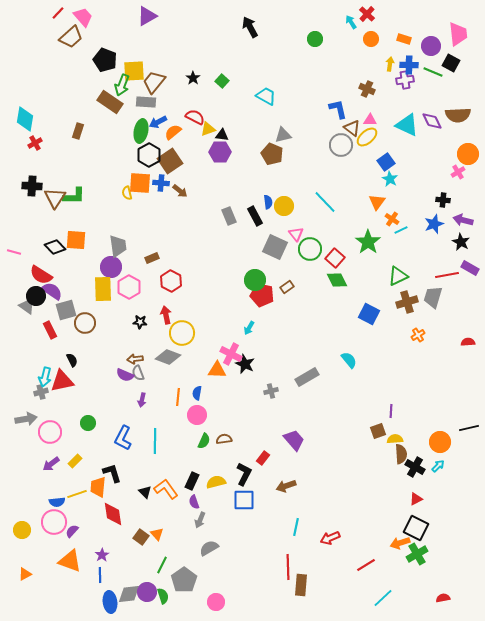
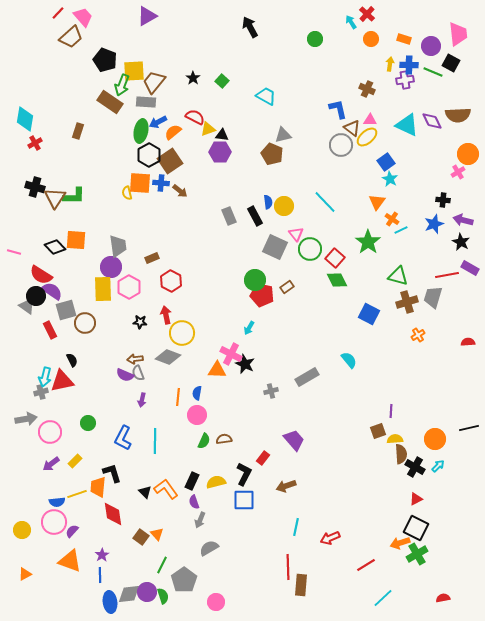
black cross at (32, 186): moved 3 px right, 1 px down; rotated 12 degrees clockwise
green triangle at (398, 276): rotated 40 degrees clockwise
orange circle at (440, 442): moved 5 px left, 3 px up
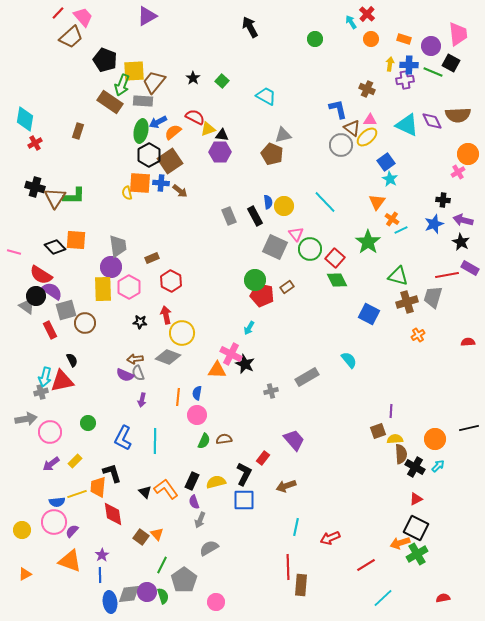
gray rectangle at (146, 102): moved 3 px left, 1 px up
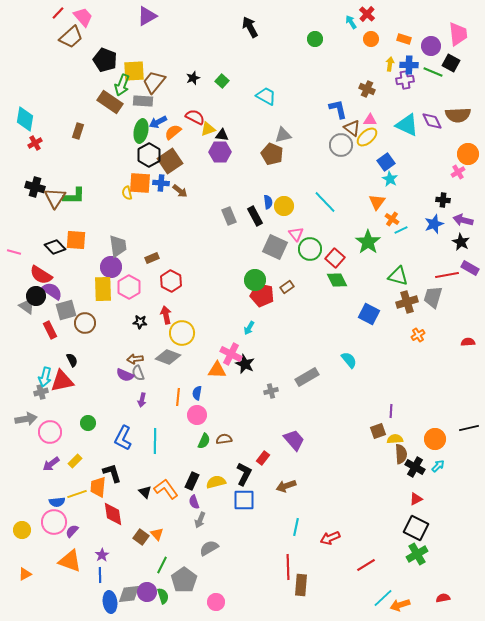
black star at (193, 78): rotated 16 degrees clockwise
orange arrow at (400, 543): moved 62 px down
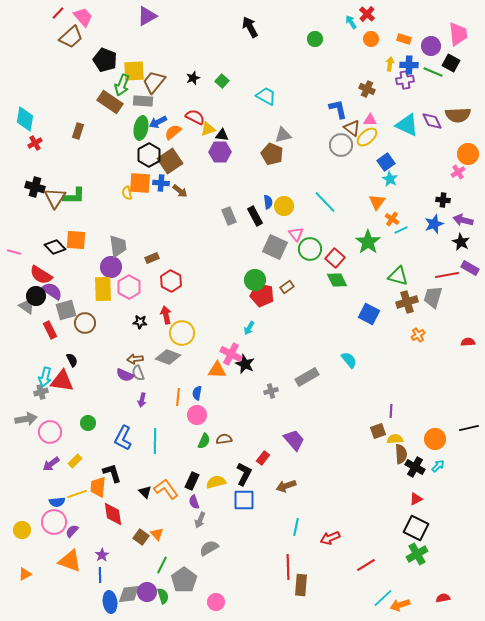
green ellipse at (141, 131): moved 3 px up
red triangle at (62, 381): rotated 20 degrees clockwise
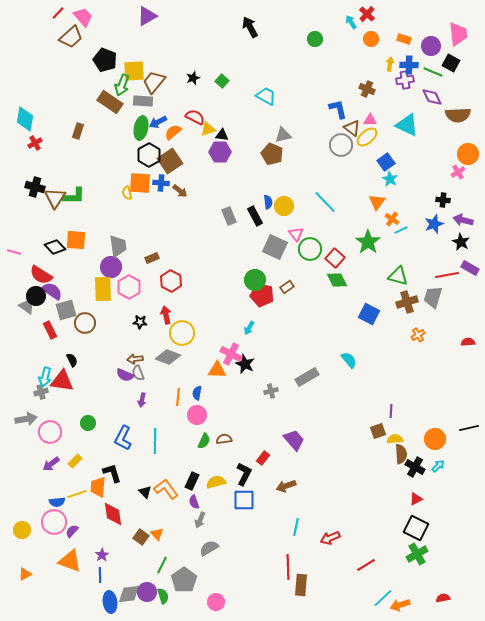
purple diamond at (432, 121): moved 24 px up
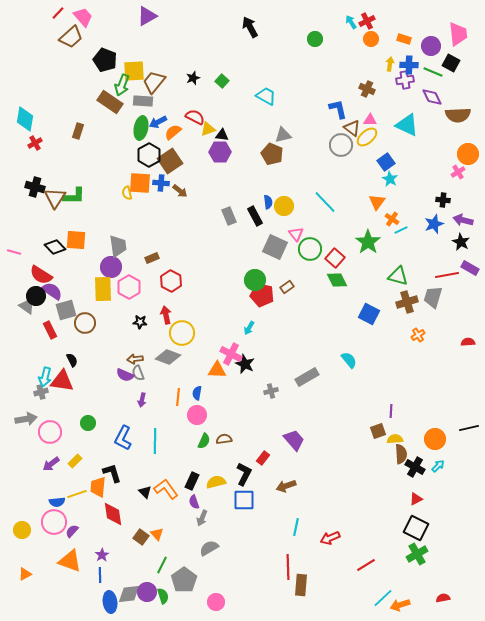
red cross at (367, 14): moved 7 px down; rotated 21 degrees clockwise
gray arrow at (200, 520): moved 2 px right, 2 px up
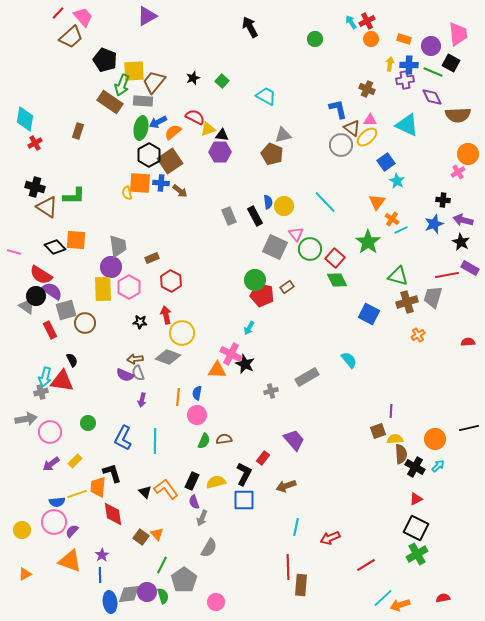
cyan star at (390, 179): moved 7 px right, 2 px down
brown triangle at (55, 198): moved 8 px left, 9 px down; rotated 30 degrees counterclockwise
gray semicircle at (209, 548): rotated 150 degrees clockwise
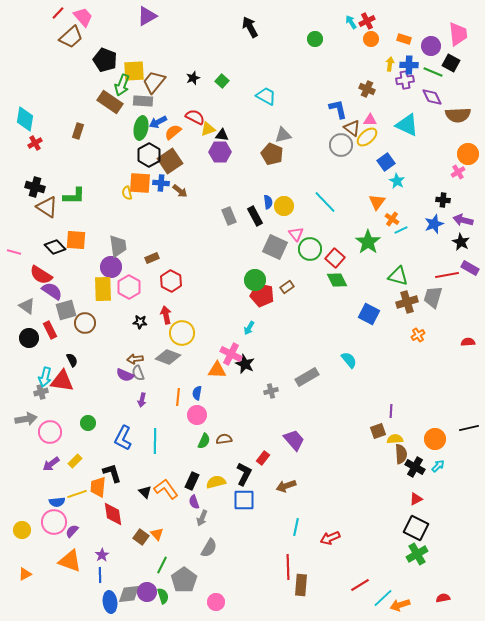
black circle at (36, 296): moved 7 px left, 42 px down
red line at (366, 565): moved 6 px left, 20 px down
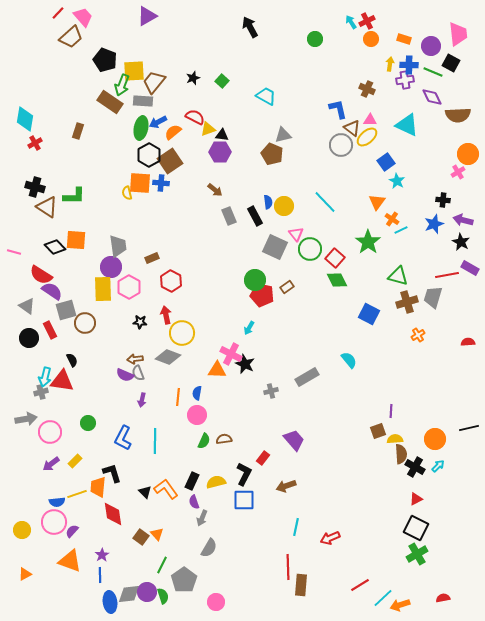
brown arrow at (180, 191): moved 35 px right, 1 px up
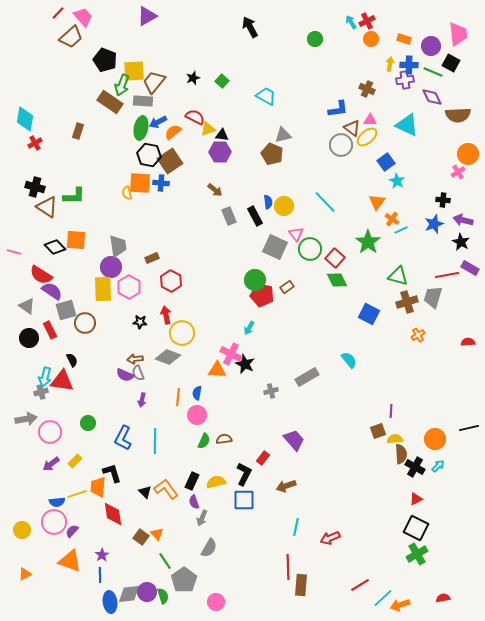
blue L-shape at (338, 109): rotated 95 degrees clockwise
black hexagon at (149, 155): rotated 20 degrees counterclockwise
green line at (162, 565): moved 3 px right, 4 px up; rotated 60 degrees counterclockwise
